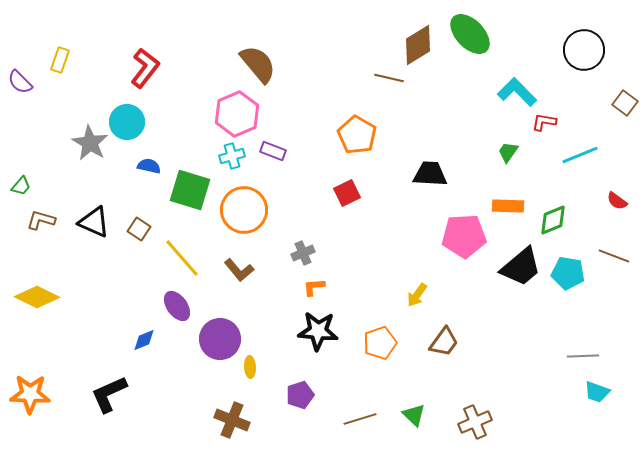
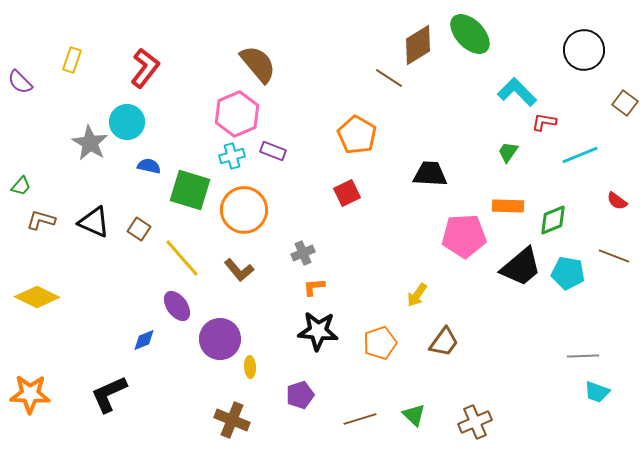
yellow rectangle at (60, 60): moved 12 px right
brown line at (389, 78): rotated 20 degrees clockwise
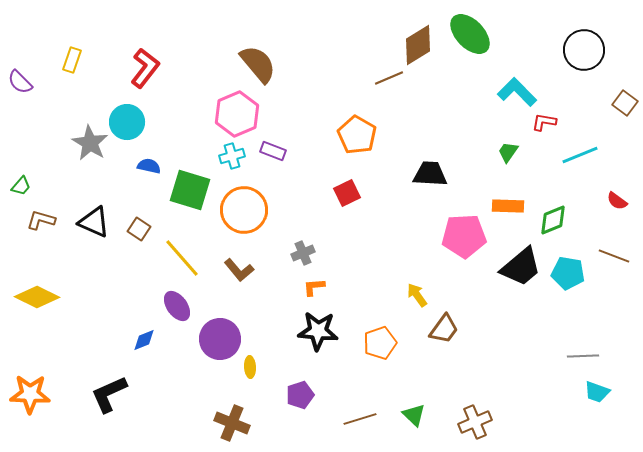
brown line at (389, 78): rotated 56 degrees counterclockwise
yellow arrow at (417, 295): rotated 110 degrees clockwise
brown trapezoid at (444, 342): moved 13 px up
brown cross at (232, 420): moved 3 px down
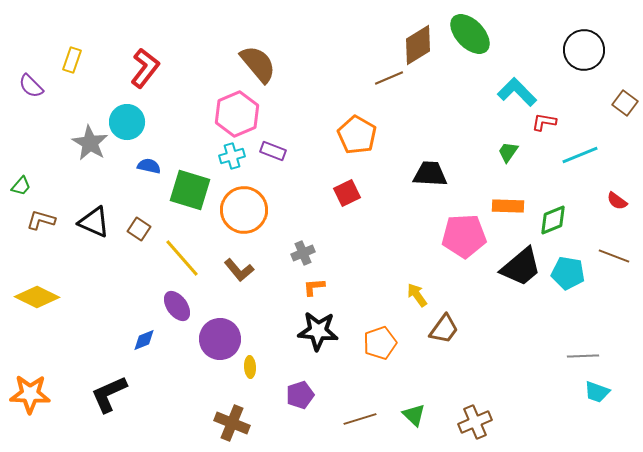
purple semicircle at (20, 82): moved 11 px right, 4 px down
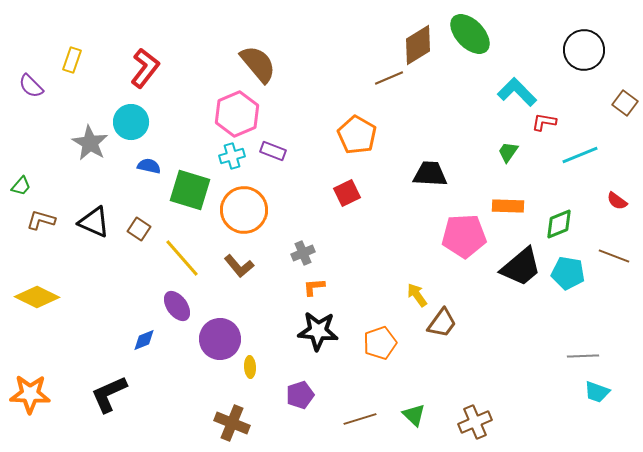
cyan circle at (127, 122): moved 4 px right
green diamond at (553, 220): moved 6 px right, 4 px down
brown L-shape at (239, 270): moved 4 px up
brown trapezoid at (444, 329): moved 2 px left, 6 px up
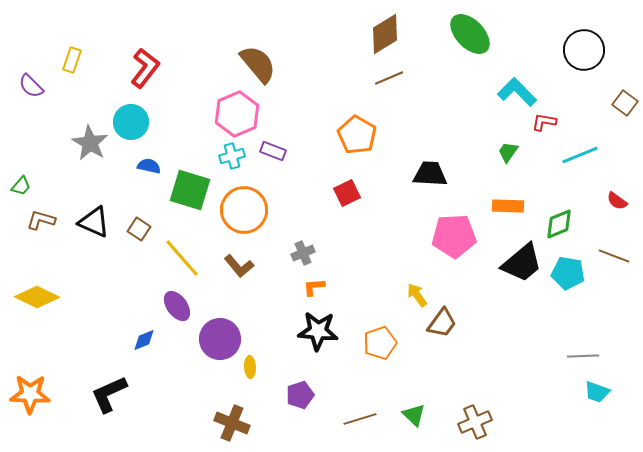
brown diamond at (418, 45): moved 33 px left, 11 px up
pink pentagon at (464, 236): moved 10 px left
black trapezoid at (521, 267): moved 1 px right, 4 px up
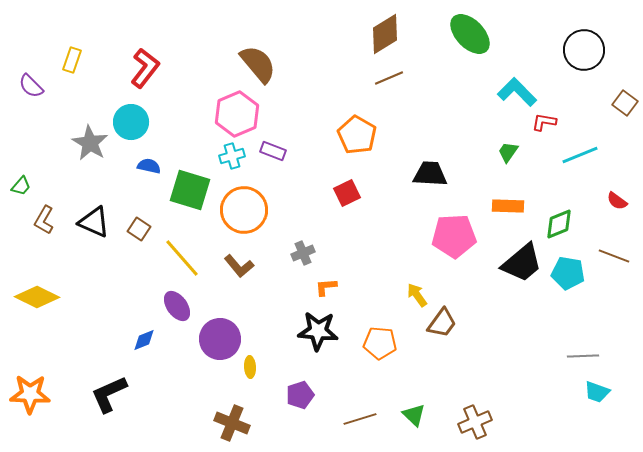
brown L-shape at (41, 220): moved 3 px right; rotated 76 degrees counterclockwise
orange L-shape at (314, 287): moved 12 px right
orange pentagon at (380, 343): rotated 24 degrees clockwise
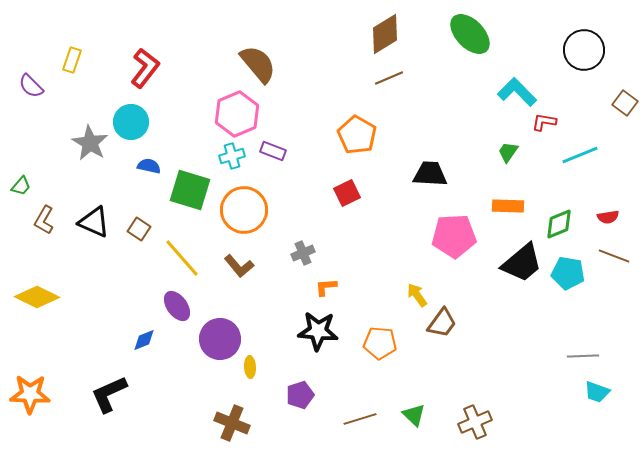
red semicircle at (617, 201): moved 9 px left, 16 px down; rotated 45 degrees counterclockwise
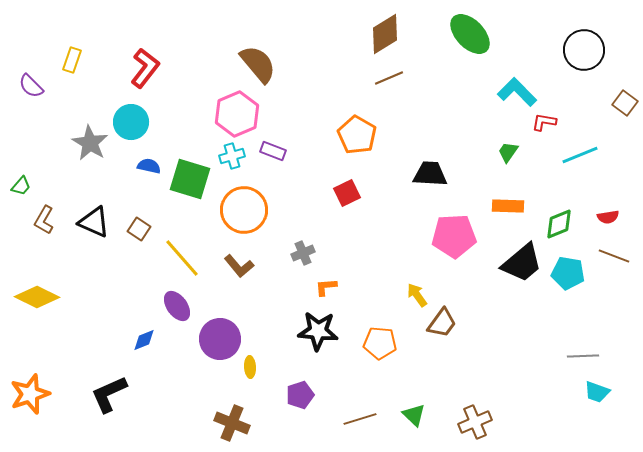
green square at (190, 190): moved 11 px up
orange star at (30, 394): rotated 21 degrees counterclockwise
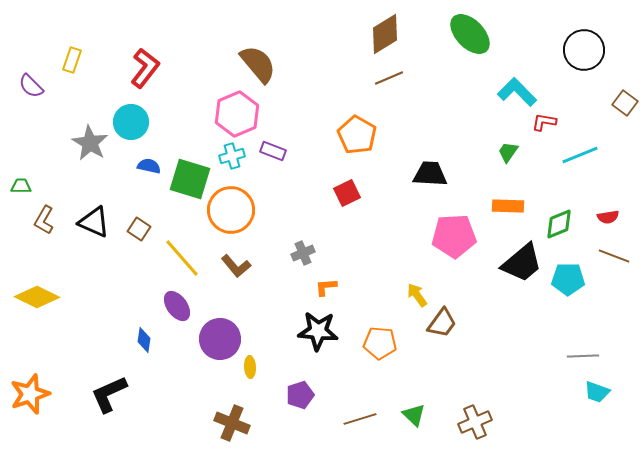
green trapezoid at (21, 186): rotated 130 degrees counterclockwise
orange circle at (244, 210): moved 13 px left
brown L-shape at (239, 266): moved 3 px left
cyan pentagon at (568, 273): moved 6 px down; rotated 8 degrees counterclockwise
blue diamond at (144, 340): rotated 60 degrees counterclockwise
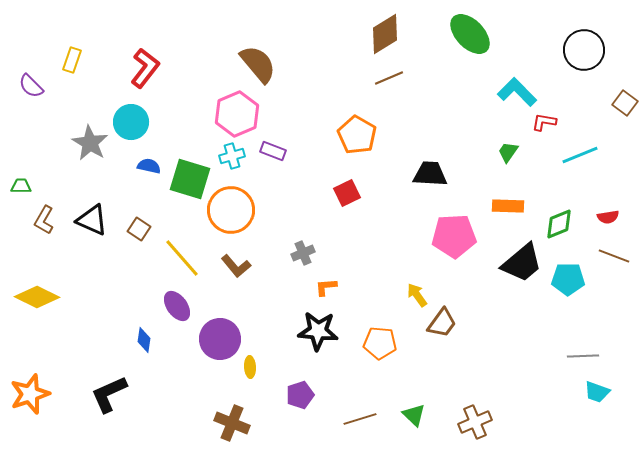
black triangle at (94, 222): moved 2 px left, 2 px up
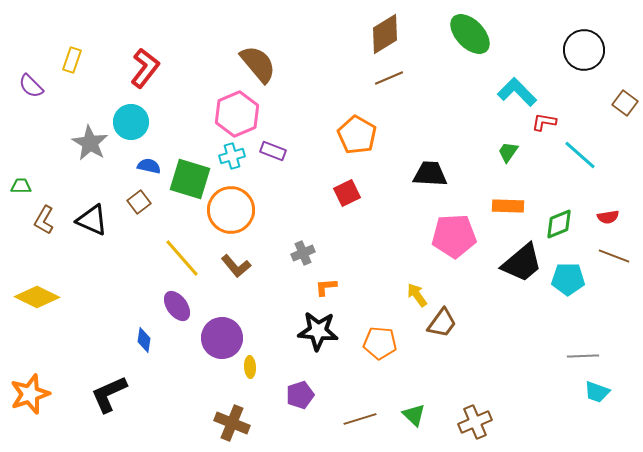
cyan line at (580, 155): rotated 63 degrees clockwise
brown square at (139, 229): moved 27 px up; rotated 20 degrees clockwise
purple circle at (220, 339): moved 2 px right, 1 px up
